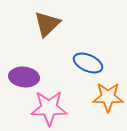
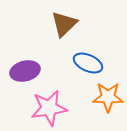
brown triangle: moved 17 px right
purple ellipse: moved 1 px right, 6 px up; rotated 20 degrees counterclockwise
pink star: rotated 9 degrees counterclockwise
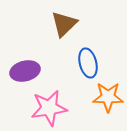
blue ellipse: rotated 52 degrees clockwise
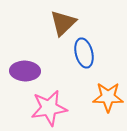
brown triangle: moved 1 px left, 1 px up
blue ellipse: moved 4 px left, 10 px up
purple ellipse: rotated 16 degrees clockwise
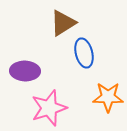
brown triangle: rotated 12 degrees clockwise
pink star: rotated 9 degrees counterclockwise
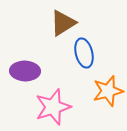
orange star: moved 6 px up; rotated 16 degrees counterclockwise
pink star: moved 4 px right, 1 px up
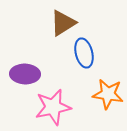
purple ellipse: moved 3 px down
orange star: moved 3 px down; rotated 24 degrees clockwise
pink star: rotated 6 degrees clockwise
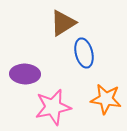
orange star: moved 2 px left, 5 px down
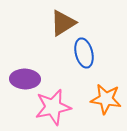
purple ellipse: moved 5 px down
